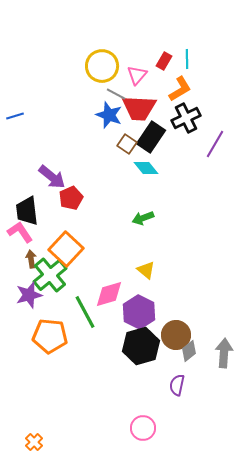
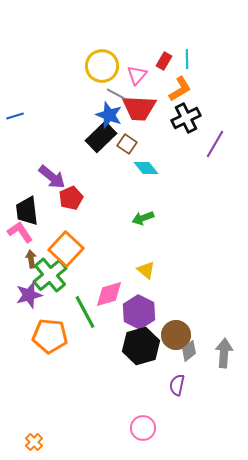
black rectangle: moved 50 px left; rotated 12 degrees clockwise
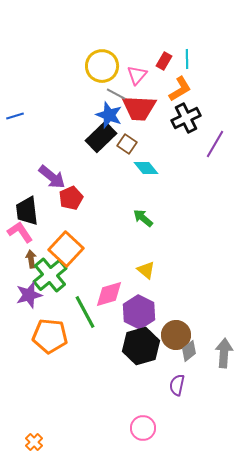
green arrow: rotated 60 degrees clockwise
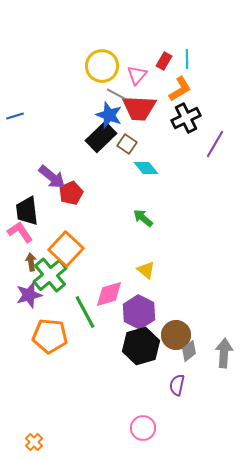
red pentagon: moved 5 px up
brown arrow: moved 3 px down
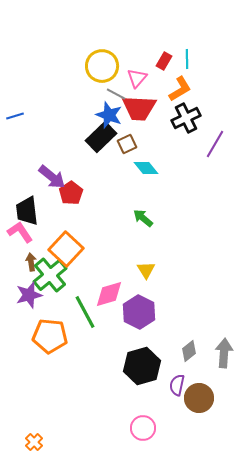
pink triangle: moved 3 px down
brown square: rotated 30 degrees clockwise
red pentagon: rotated 10 degrees counterclockwise
yellow triangle: rotated 18 degrees clockwise
brown circle: moved 23 px right, 63 px down
black hexagon: moved 1 px right, 20 px down
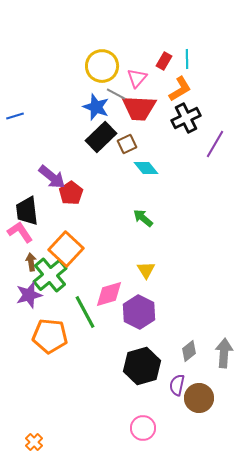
blue star: moved 13 px left, 8 px up
